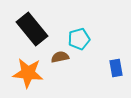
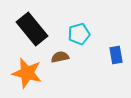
cyan pentagon: moved 5 px up
blue rectangle: moved 13 px up
orange star: moved 1 px left; rotated 8 degrees clockwise
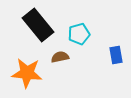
black rectangle: moved 6 px right, 4 px up
orange star: rotated 8 degrees counterclockwise
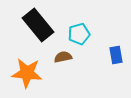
brown semicircle: moved 3 px right
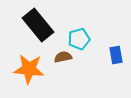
cyan pentagon: moved 5 px down
orange star: moved 2 px right, 4 px up
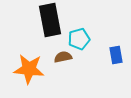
black rectangle: moved 12 px right, 5 px up; rotated 28 degrees clockwise
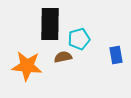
black rectangle: moved 4 px down; rotated 12 degrees clockwise
orange star: moved 2 px left, 3 px up
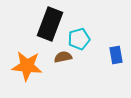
black rectangle: rotated 20 degrees clockwise
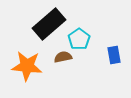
black rectangle: moved 1 px left; rotated 28 degrees clockwise
cyan pentagon: rotated 20 degrees counterclockwise
blue rectangle: moved 2 px left
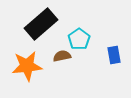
black rectangle: moved 8 px left
brown semicircle: moved 1 px left, 1 px up
orange star: rotated 12 degrees counterclockwise
